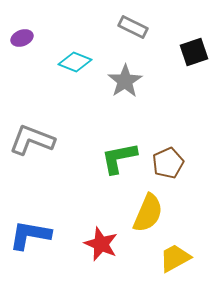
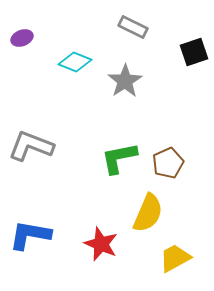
gray L-shape: moved 1 px left, 6 px down
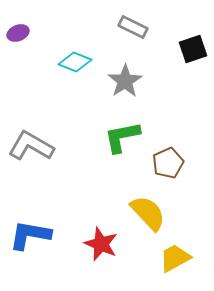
purple ellipse: moved 4 px left, 5 px up
black square: moved 1 px left, 3 px up
gray L-shape: rotated 9 degrees clockwise
green L-shape: moved 3 px right, 21 px up
yellow semicircle: rotated 66 degrees counterclockwise
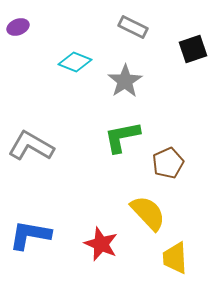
purple ellipse: moved 6 px up
yellow trapezoid: rotated 64 degrees counterclockwise
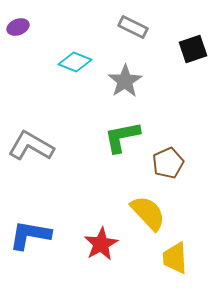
red star: rotated 20 degrees clockwise
